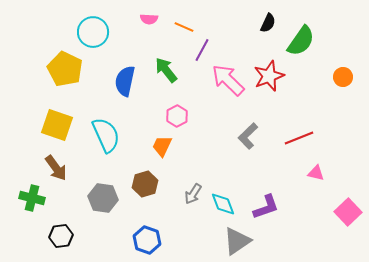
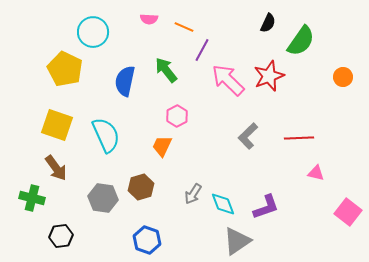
red line: rotated 20 degrees clockwise
brown hexagon: moved 4 px left, 3 px down
pink square: rotated 8 degrees counterclockwise
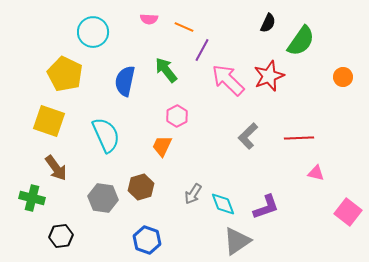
yellow pentagon: moved 5 px down
yellow square: moved 8 px left, 4 px up
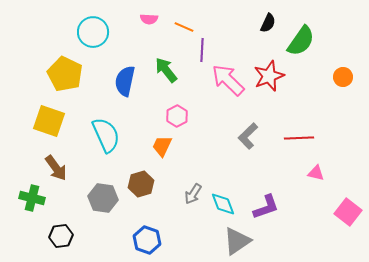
purple line: rotated 25 degrees counterclockwise
brown hexagon: moved 3 px up
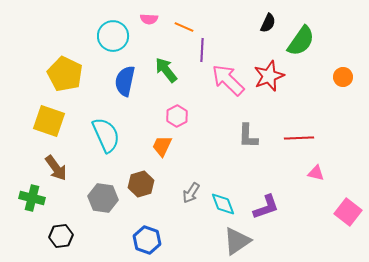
cyan circle: moved 20 px right, 4 px down
gray L-shape: rotated 44 degrees counterclockwise
gray arrow: moved 2 px left, 1 px up
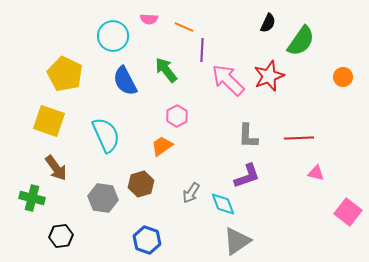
blue semicircle: rotated 40 degrees counterclockwise
orange trapezoid: rotated 30 degrees clockwise
purple L-shape: moved 19 px left, 31 px up
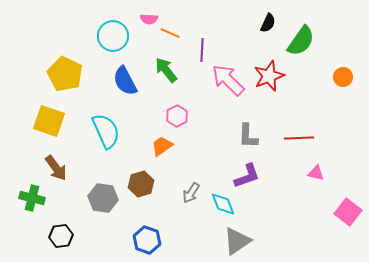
orange line: moved 14 px left, 6 px down
cyan semicircle: moved 4 px up
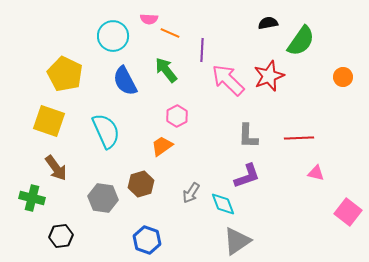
black semicircle: rotated 126 degrees counterclockwise
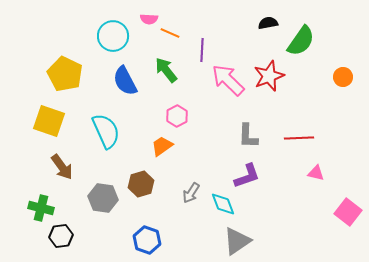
brown arrow: moved 6 px right, 1 px up
green cross: moved 9 px right, 10 px down
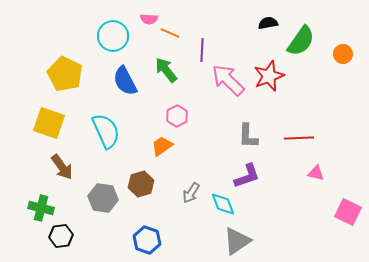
orange circle: moved 23 px up
yellow square: moved 2 px down
pink square: rotated 12 degrees counterclockwise
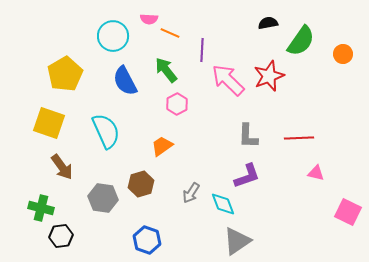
yellow pentagon: rotated 16 degrees clockwise
pink hexagon: moved 12 px up
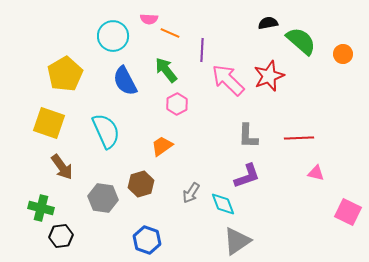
green semicircle: rotated 84 degrees counterclockwise
